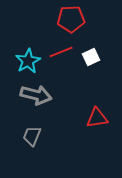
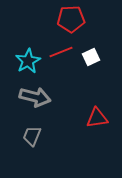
gray arrow: moved 1 px left, 2 px down
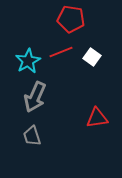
red pentagon: rotated 12 degrees clockwise
white square: moved 1 px right; rotated 30 degrees counterclockwise
gray arrow: rotated 100 degrees clockwise
gray trapezoid: rotated 40 degrees counterclockwise
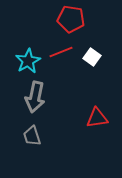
gray arrow: rotated 12 degrees counterclockwise
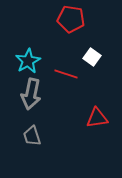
red line: moved 5 px right, 22 px down; rotated 40 degrees clockwise
gray arrow: moved 4 px left, 3 px up
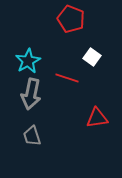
red pentagon: rotated 12 degrees clockwise
red line: moved 1 px right, 4 px down
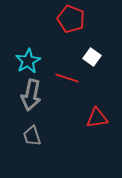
gray arrow: moved 1 px down
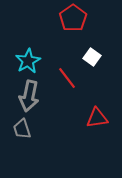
red pentagon: moved 2 px right, 1 px up; rotated 16 degrees clockwise
red line: rotated 35 degrees clockwise
gray arrow: moved 2 px left, 1 px down
gray trapezoid: moved 10 px left, 7 px up
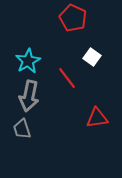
red pentagon: rotated 12 degrees counterclockwise
